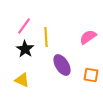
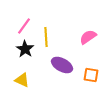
purple ellipse: rotated 30 degrees counterclockwise
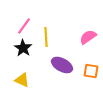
black star: moved 2 px left, 1 px up
orange square: moved 4 px up
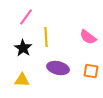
pink line: moved 2 px right, 9 px up
pink semicircle: rotated 108 degrees counterclockwise
purple ellipse: moved 4 px left, 3 px down; rotated 15 degrees counterclockwise
yellow triangle: rotated 21 degrees counterclockwise
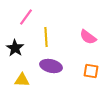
black star: moved 8 px left
purple ellipse: moved 7 px left, 2 px up
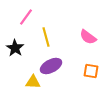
yellow line: rotated 12 degrees counterclockwise
purple ellipse: rotated 40 degrees counterclockwise
yellow triangle: moved 11 px right, 2 px down
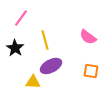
pink line: moved 5 px left, 1 px down
yellow line: moved 1 px left, 3 px down
